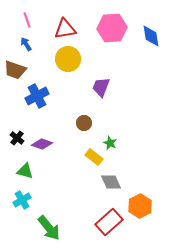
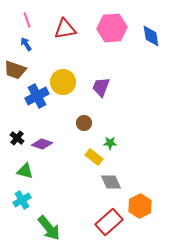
yellow circle: moved 5 px left, 23 px down
green star: rotated 24 degrees counterclockwise
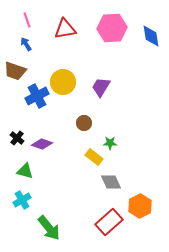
brown trapezoid: moved 1 px down
purple trapezoid: rotated 10 degrees clockwise
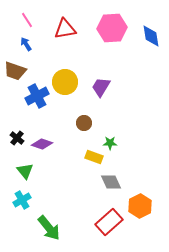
pink line: rotated 14 degrees counterclockwise
yellow circle: moved 2 px right
yellow rectangle: rotated 18 degrees counterclockwise
green triangle: rotated 36 degrees clockwise
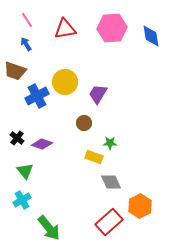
purple trapezoid: moved 3 px left, 7 px down
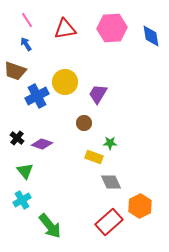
green arrow: moved 1 px right, 2 px up
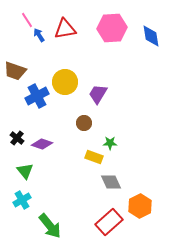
blue arrow: moved 13 px right, 9 px up
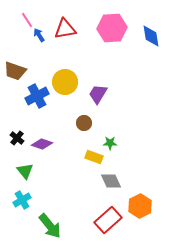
gray diamond: moved 1 px up
red rectangle: moved 1 px left, 2 px up
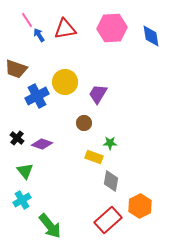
brown trapezoid: moved 1 px right, 2 px up
gray diamond: rotated 35 degrees clockwise
